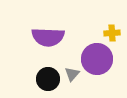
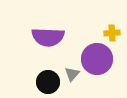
black circle: moved 3 px down
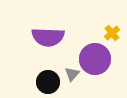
yellow cross: rotated 35 degrees counterclockwise
purple circle: moved 2 px left
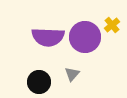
yellow cross: moved 8 px up
purple circle: moved 10 px left, 22 px up
black circle: moved 9 px left
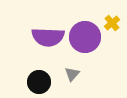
yellow cross: moved 2 px up
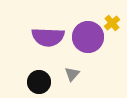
purple circle: moved 3 px right
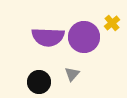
purple circle: moved 4 px left
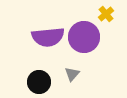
yellow cross: moved 6 px left, 9 px up
purple semicircle: rotated 8 degrees counterclockwise
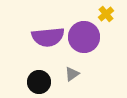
gray triangle: rotated 14 degrees clockwise
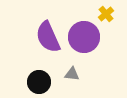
purple semicircle: rotated 72 degrees clockwise
gray triangle: rotated 42 degrees clockwise
